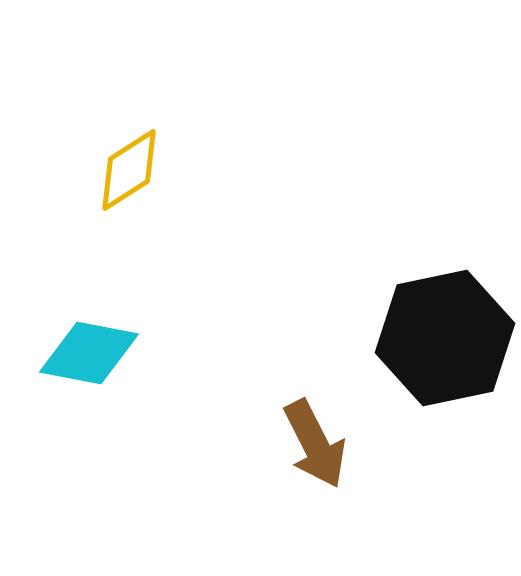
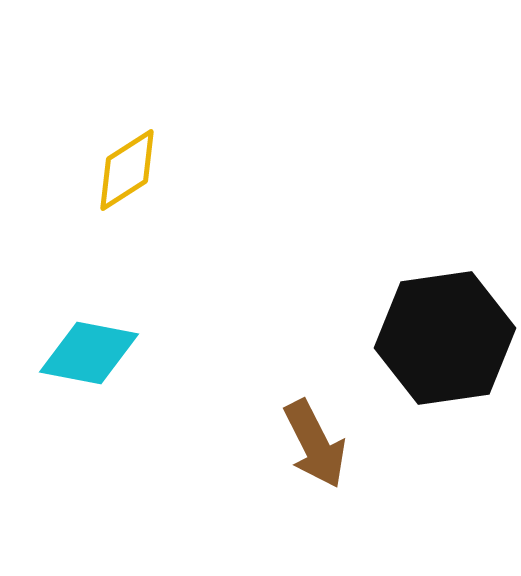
yellow diamond: moved 2 px left
black hexagon: rotated 4 degrees clockwise
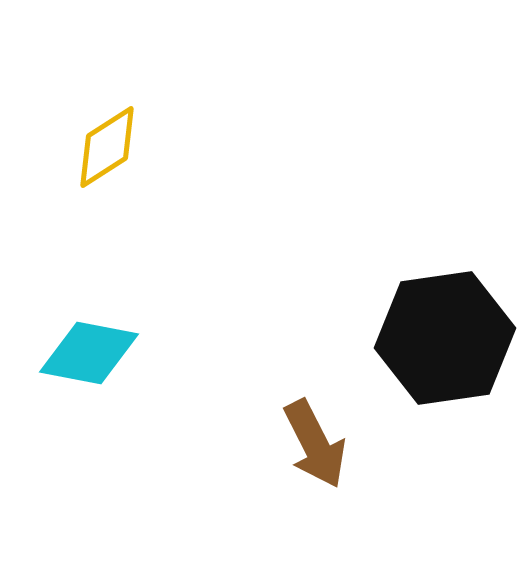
yellow diamond: moved 20 px left, 23 px up
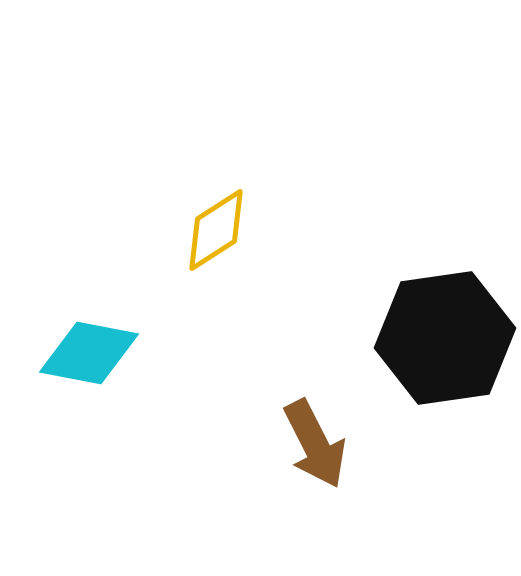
yellow diamond: moved 109 px right, 83 px down
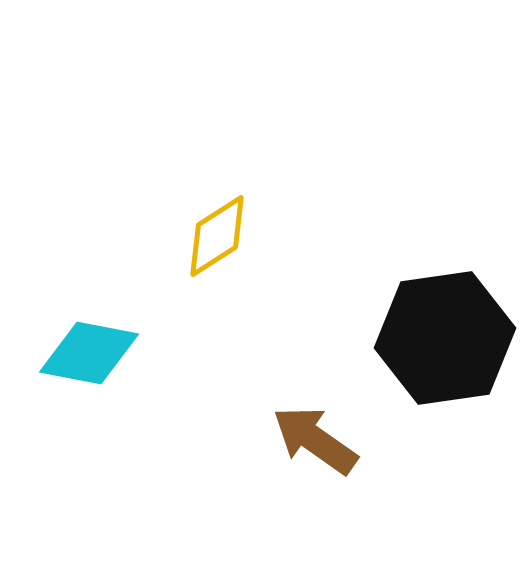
yellow diamond: moved 1 px right, 6 px down
brown arrow: moved 4 px up; rotated 152 degrees clockwise
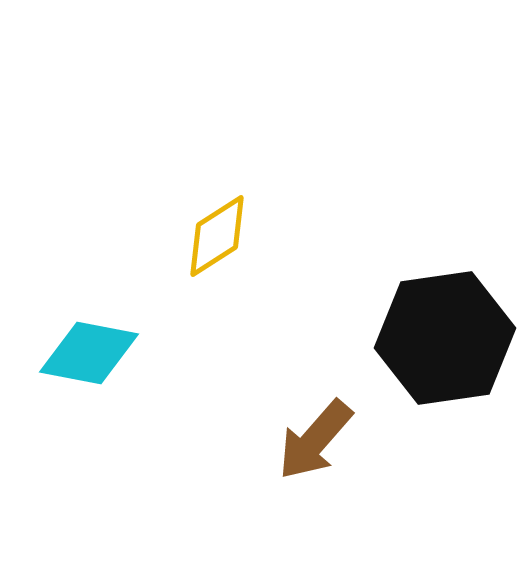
brown arrow: rotated 84 degrees counterclockwise
